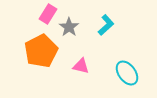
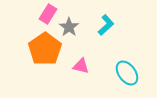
orange pentagon: moved 4 px right, 2 px up; rotated 8 degrees counterclockwise
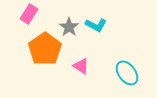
pink rectangle: moved 19 px left
cyan L-shape: moved 10 px left; rotated 70 degrees clockwise
pink triangle: rotated 18 degrees clockwise
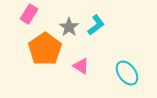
cyan L-shape: rotated 65 degrees counterclockwise
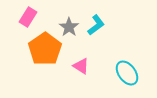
pink rectangle: moved 1 px left, 3 px down
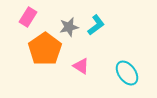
gray star: rotated 24 degrees clockwise
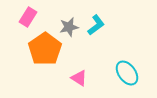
pink triangle: moved 2 px left, 12 px down
